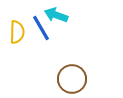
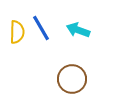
cyan arrow: moved 22 px right, 15 px down
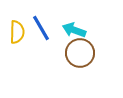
cyan arrow: moved 4 px left
brown circle: moved 8 px right, 26 px up
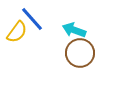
blue line: moved 9 px left, 9 px up; rotated 12 degrees counterclockwise
yellow semicircle: rotated 35 degrees clockwise
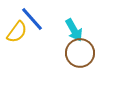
cyan arrow: rotated 140 degrees counterclockwise
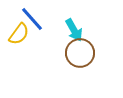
yellow semicircle: moved 2 px right, 2 px down
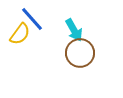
yellow semicircle: moved 1 px right
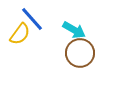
cyan arrow: rotated 30 degrees counterclockwise
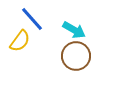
yellow semicircle: moved 7 px down
brown circle: moved 4 px left, 3 px down
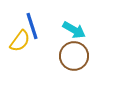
blue line: moved 7 px down; rotated 24 degrees clockwise
brown circle: moved 2 px left
